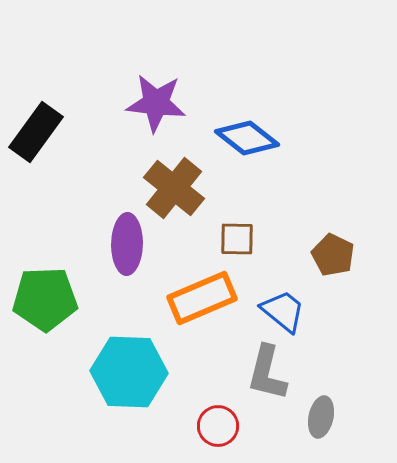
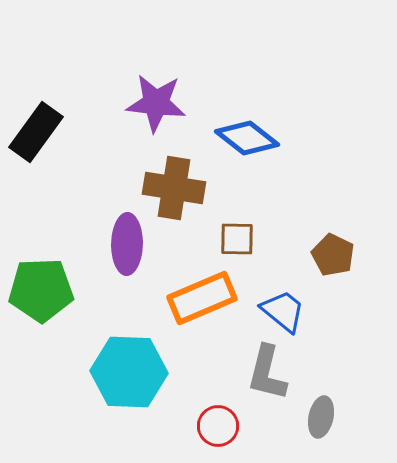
brown cross: rotated 30 degrees counterclockwise
green pentagon: moved 4 px left, 9 px up
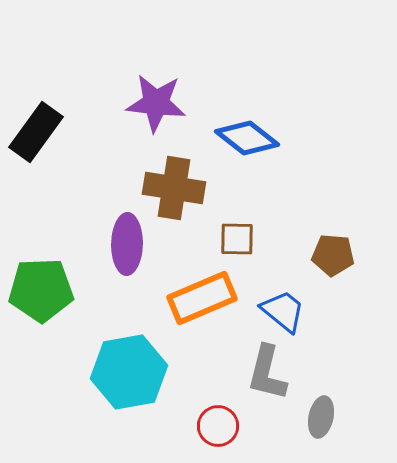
brown pentagon: rotated 21 degrees counterclockwise
cyan hexagon: rotated 12 degrees counterclockwise
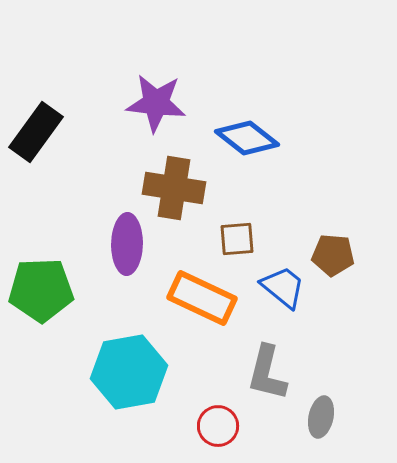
brown square: rotated 6 degrees counterclockwise
orange rectangle: rotated 48 degrees clockwise
blue trapezoid: moved 24 px up
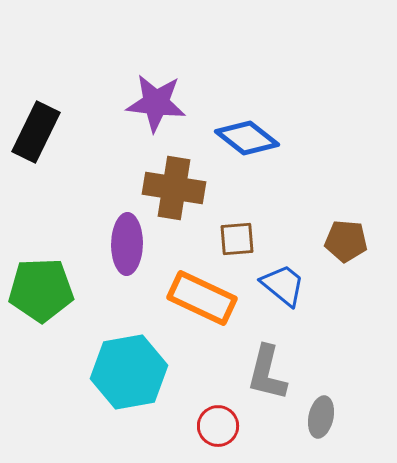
black rectangle: rotated 10 degrees counterclockwise
brown pentagon: moved 13 px right, 14 px up
blue trapezoid: moved 2 px up
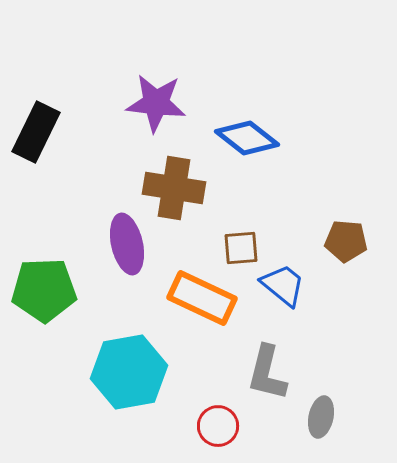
brown square: moved 4 px right, 9 px down
purple ellipse: rotated 14 degrees counterclockwise
green pentagon: moved 3 px right
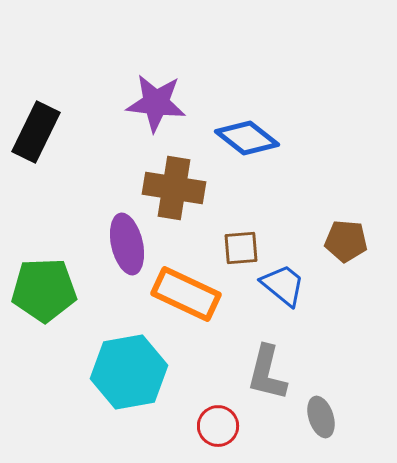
orange rectangle: moved 16 px left, 4 px up
gray ellipse: rotated 30 degrees counterclockwise
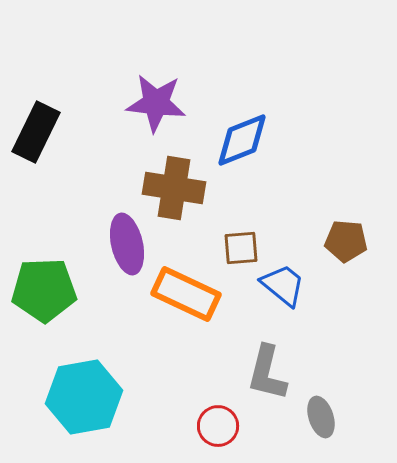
blue diamond: moved 5 px left, 2 px down; rotated 60 degrees counterclockwise
cyan hexagon: moved 45 px left, 25 px down
